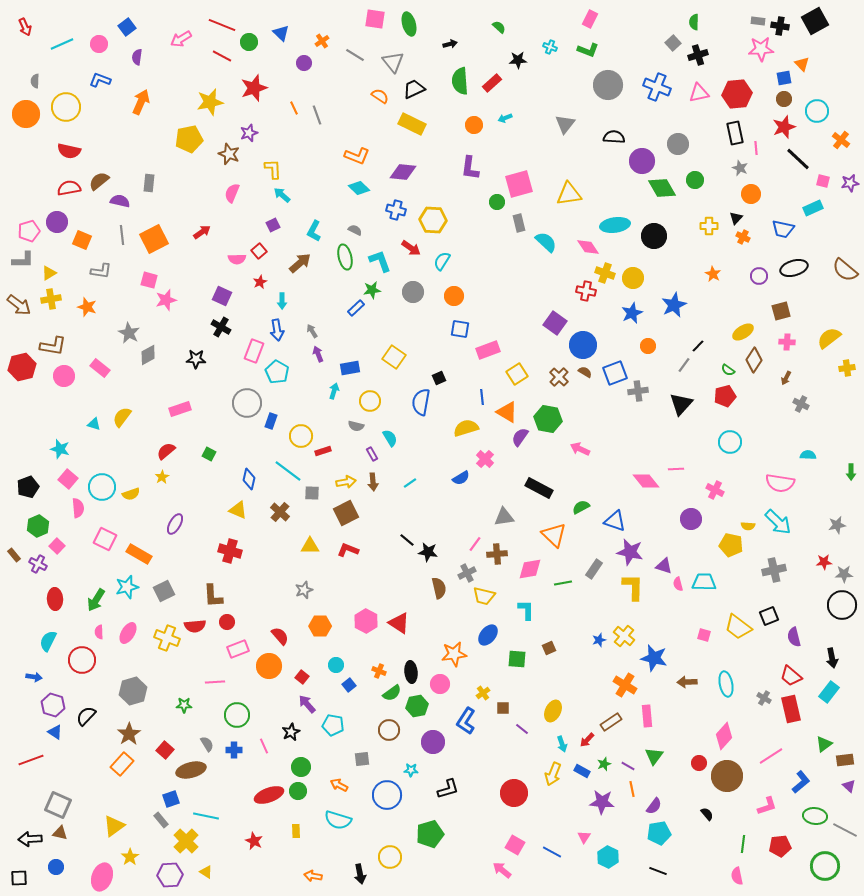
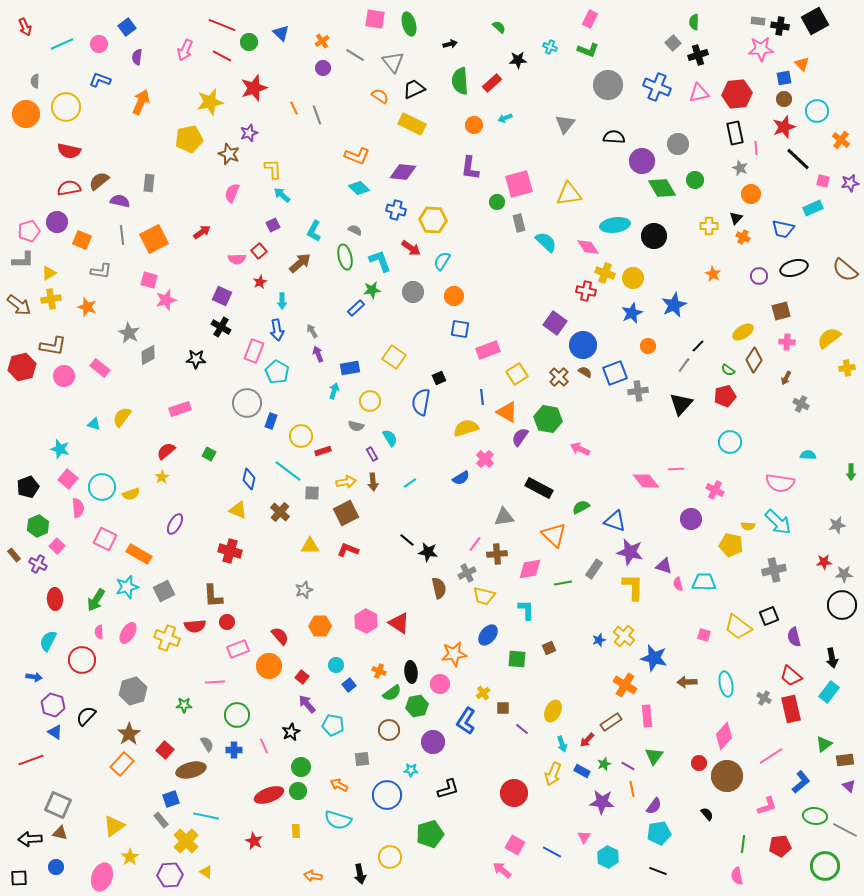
pink arrow at (181, 39): moved 4 px right, 11 px down; rotated 35 degrees counterclockwise
purple circle at (304, 63): moved 19 px right, 5 px down
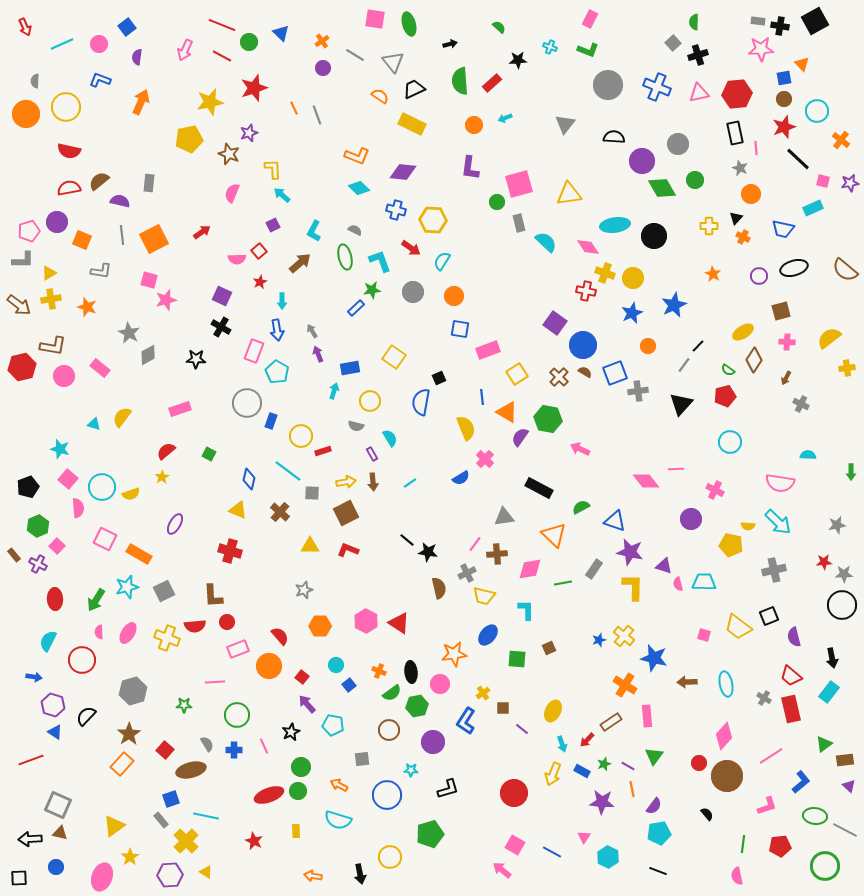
yellow semicircle at (466, 428): rotated 85 degrees clockwise
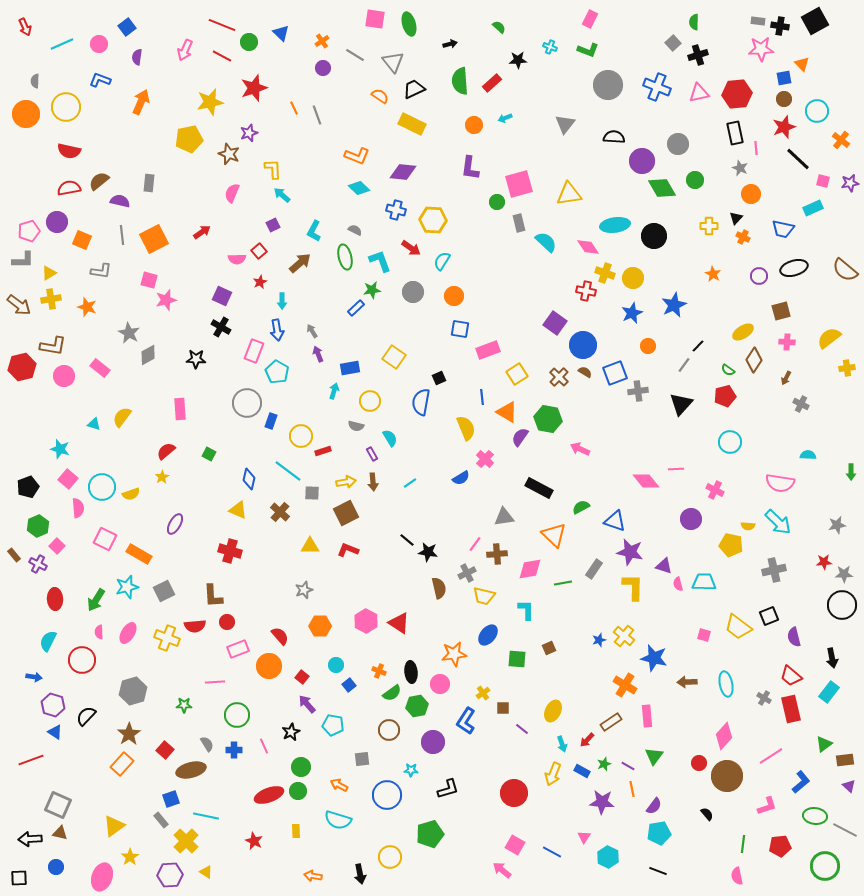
pink rectangle at (180, 409): rotated 75 degrees counterclockwise
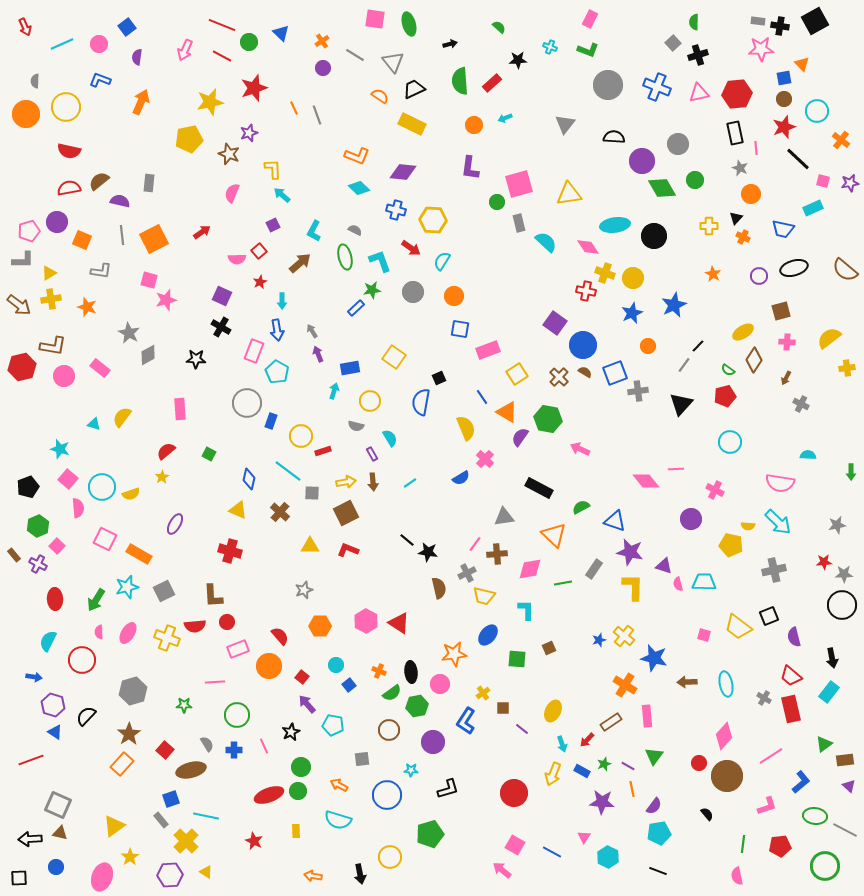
blue line at (482, 397): rotated 28 degrees counterclockwise
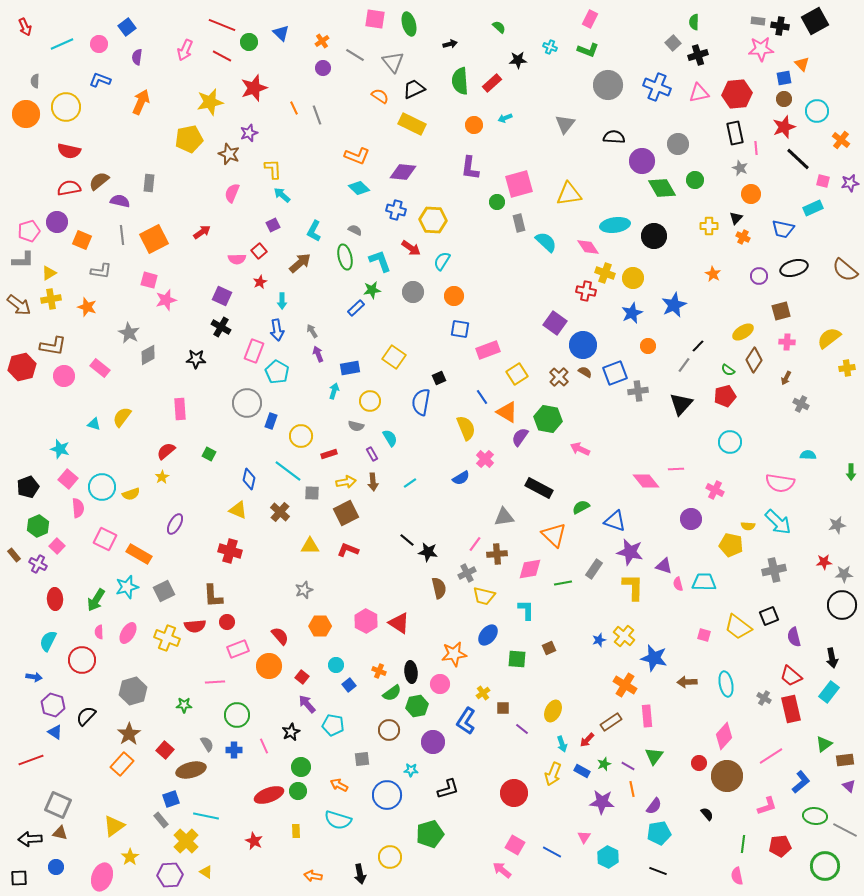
red rectangle at (323, 451): moved 6 px right, 3 px down
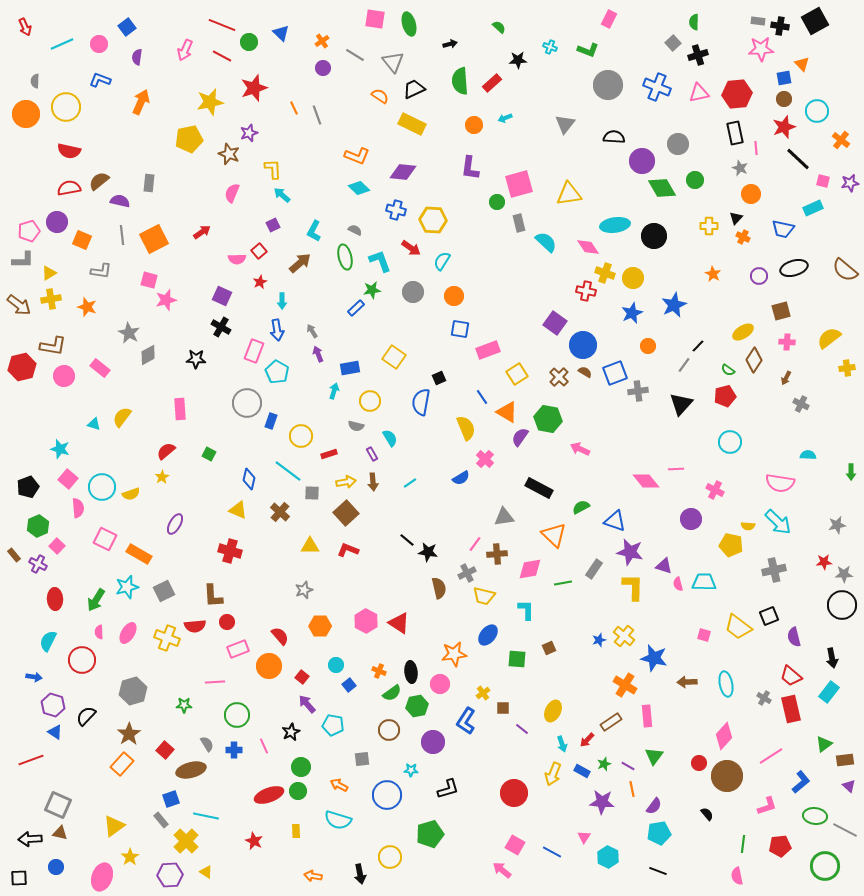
pink rectangle at (590, 19): moved 19 px right
brown square at (346, 513): rotated 15 degrees counterclockwise
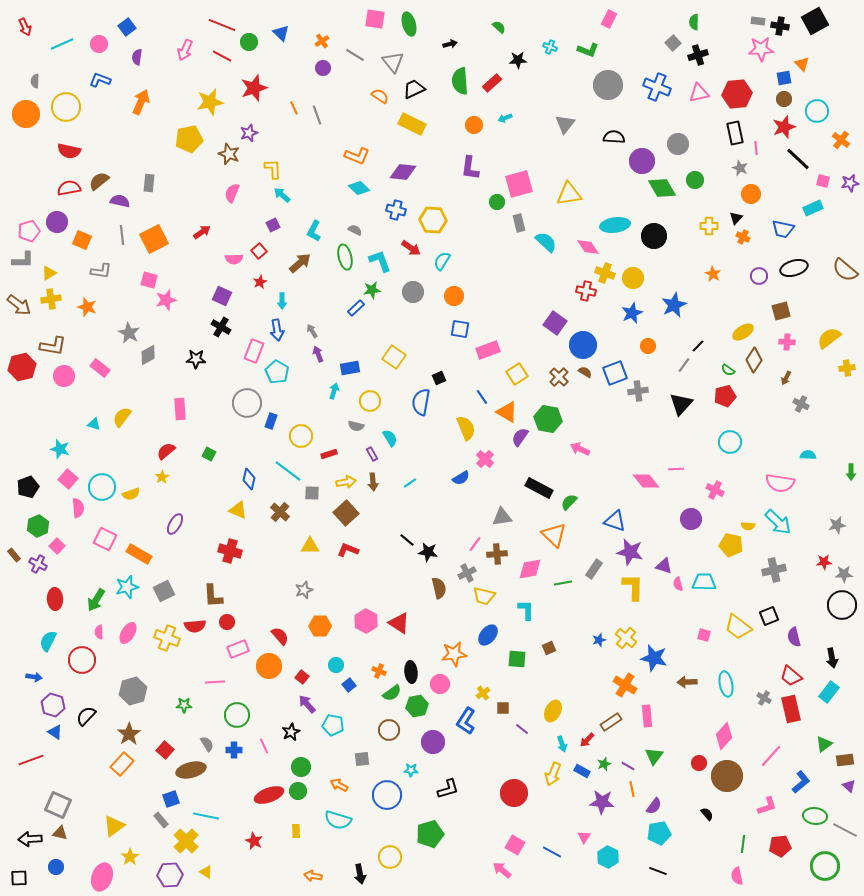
pink semicircle at (237, 259): moved 3 px left
green semicircle at (581, 507): moved 12 px left, 5 px up; rotated 18 degrees counterclockwise
gray triangle at (504, 517): moved 2 px left
yellow cross at (624, 636): moved 2 px right, 2 px down
pink line at (771, 756): rotated 15 degrees counterclockwise
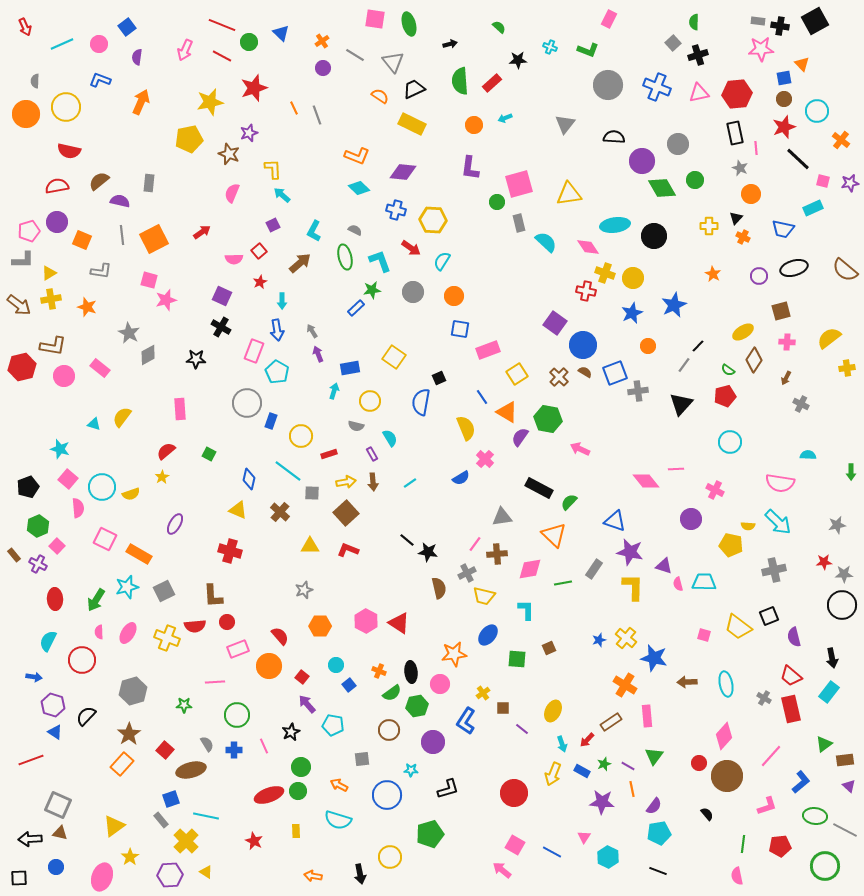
red semicircle at (69, 188): moved 12 px left, 2 px up
